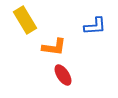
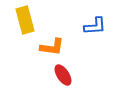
yellow rectangle: rotated 16 degrees clockwise
orange L-shape: moved 2 px left
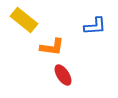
yellow rectangle: moved 1 px left; rotated 36 degrees counterclockwise
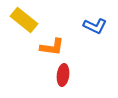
blue L-shape: rotated 30 degrees clockwise
red ellipse: rotated 40 degrees clockwise
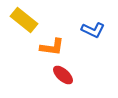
blue L-shape: moved 2 px left, 4 px down
red ellipse: rotated 55 degrees counterclockwise
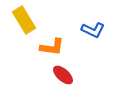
yellow rectangle: rotated 20 degrees clockwise
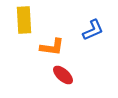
yellow rectangle: rotated 28 degrees clockwise
blue L-shape: rotated 50 degrees counterclockwise
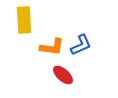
blue L-shape: moved 12 px left, 15 px down
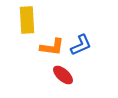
yellow rectangle: moved 3 px right
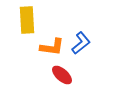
blue L-shape: moved 2 px up; rotated 15 degrees counterclockwise
red ellipse: moved 1 px left
